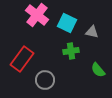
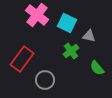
gray triangle: moved 3 px left, 4 px down
green cross: rotated 28 degrees counterclockwise
green semicircle: moved 1 px left, 2 px up
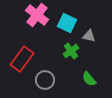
green semicircle: moved 8 px left, 11 px down
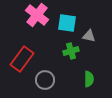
cyan square: rotated 18 degrees counterclockwise
green cross: rotated 21 degrees clockwise
green semicircle: rotated 140 degrees counterclockwise
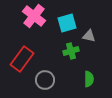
pink cross: moved 3 px left, 1 px down
cyan square: rotated 24 degrees counterclockwise
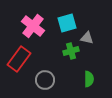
pink cross: moved 1 px left, 10 px down
gray triangle: moved 2 px left, 2 px down
red rectangle: moved 3 px left
